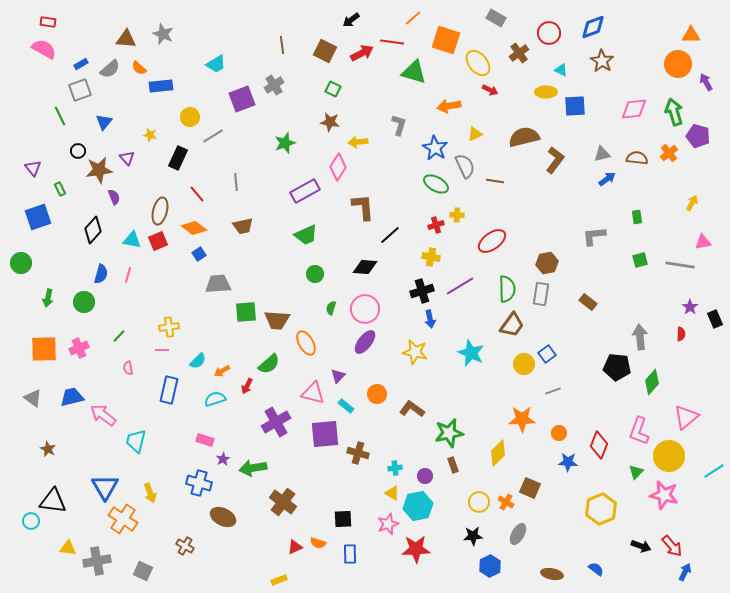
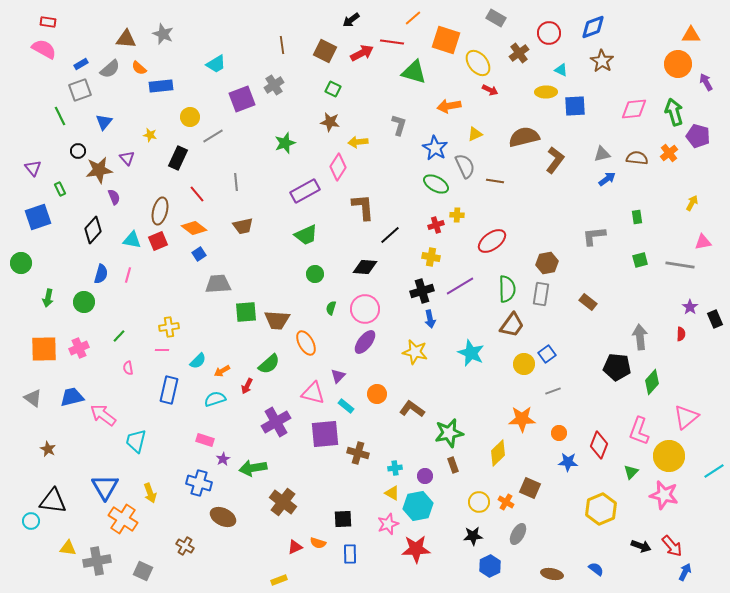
green triangle at (636, 472): moved 5 px left
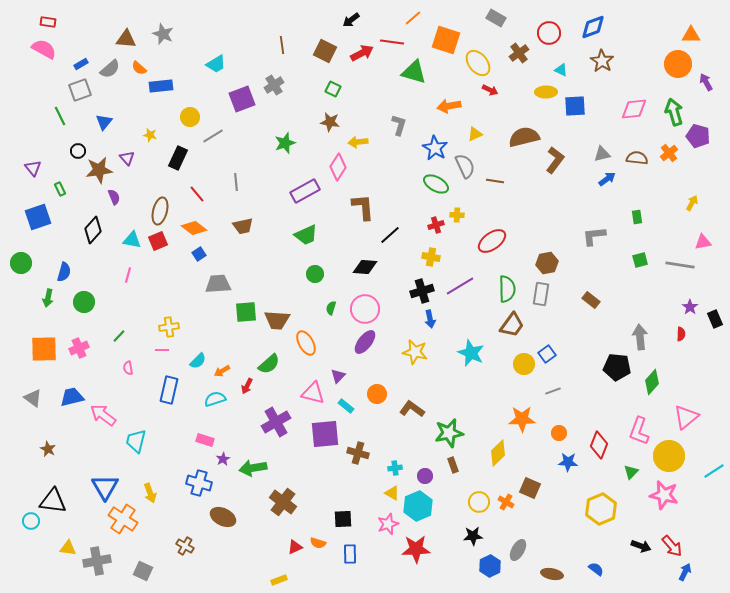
blue semicircle at (101, 274): moved 37 px left, 2 px up
brown rectangle at (588, 302): moved 3 px right, 2 px up
cyan hexagon at (418, 506): rotated 12 degrees counterclockwise
gray ellipse at (518, 534): moved 16 px down
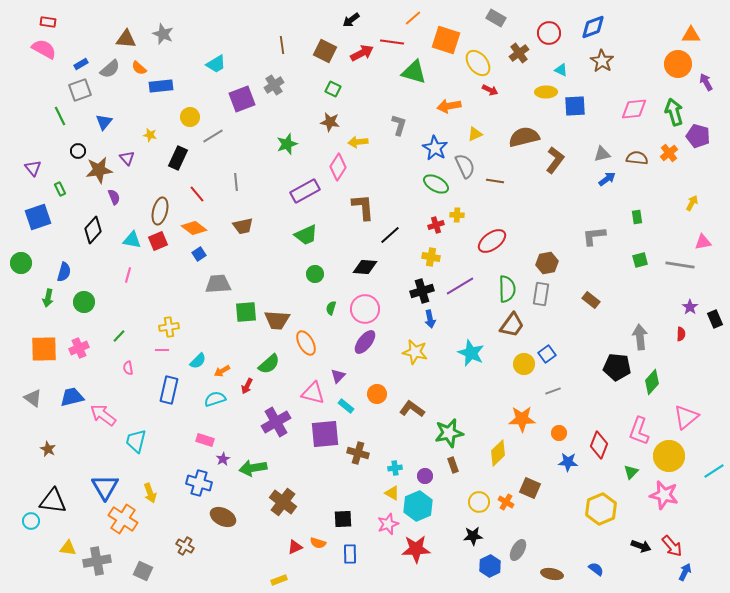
green star at (285, 143): moved 2 px right, 1 px down
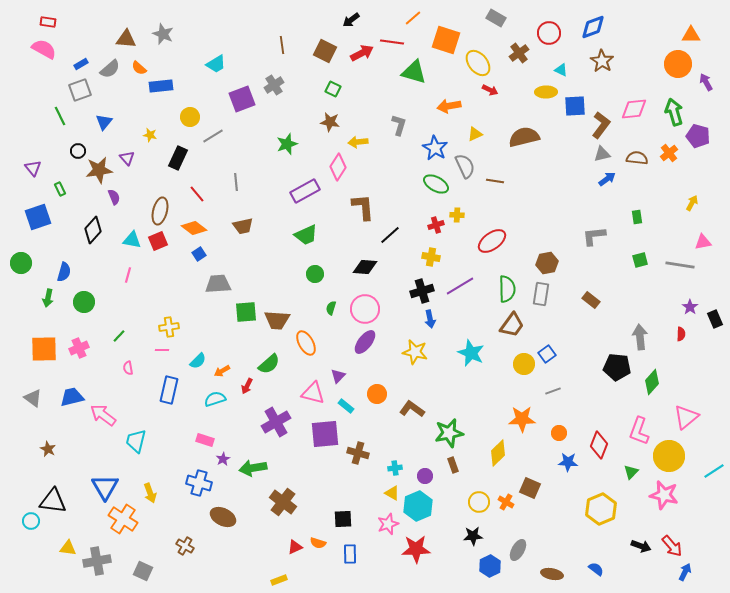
brown L-shape at (555, 160): moved 46 px right, 35 px up
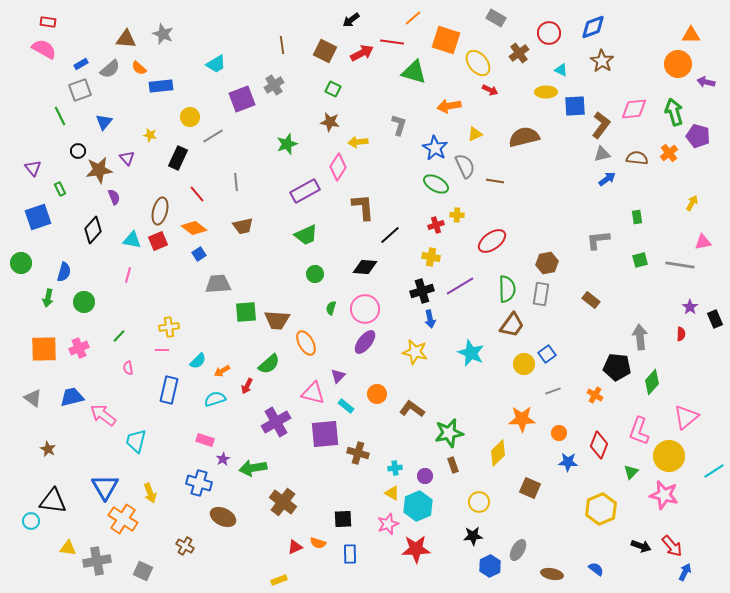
purple arrow at (706, 82): rotated 48 degrees counterclockwise
gray L-shape at (594, 236): moved 4 px right, 4 px down
orange cross at (506, 502): moved 89 px right, 107 px up
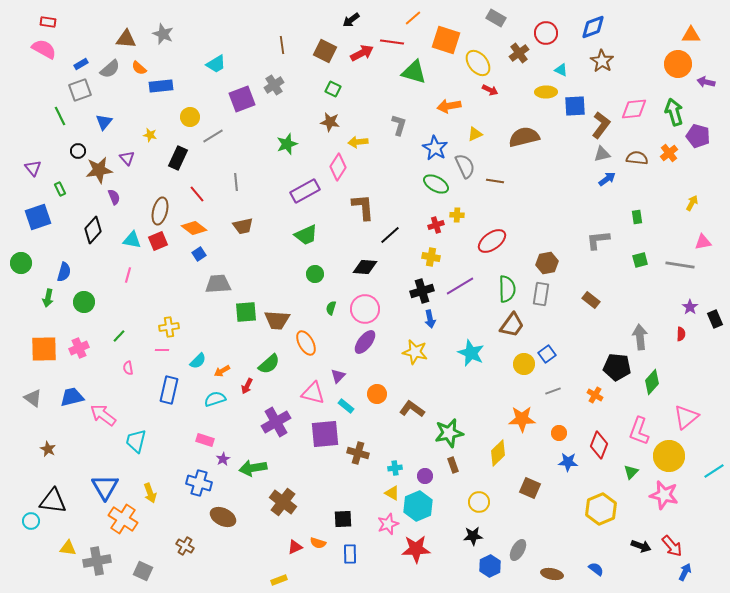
red circle at (549, 33): moved 3 px left
